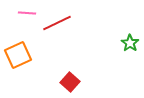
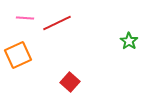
pink line: moved 2 px left, 5 px down
green star: moved 1 px left, 2 px up
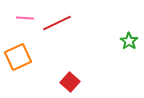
orange square: moved 2 px down
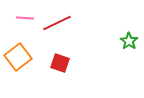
orange square: rotated 12 degrees counterclockwise
red square: moved 10 px left, 19 px up; rotated 24 degrees counterclockwise
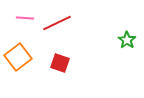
green star: moved 2 px left, 1 px up
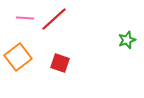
red line: moved 3 px left, 4 px up; rotated 16 degrees counterclockwise
green star: rotated 18 degrees clockwise
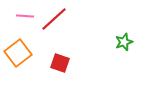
pink line: moved 2 px up
green star: moved 3 px left, 2 px down
orange square: moved 4 px up
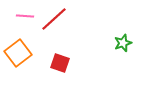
green star: moved 1 px left, 1 px down
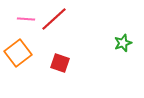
pink line: moved 1 px right, 3 px down
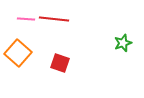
red line: rotated 48 degrees clockwise
orange square: rotated 12 degrees counterclockwise
